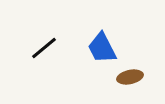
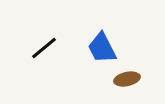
brown ellipse: moved 3 px left, 2 px down
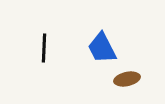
black line: rotated 48 degrees counterclockwise
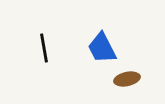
black line: rotated 12 degrees counterclockwise
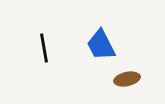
blue trapezoid: moved 1 px left, 3 px up
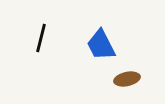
black line: moved 3 px left, 10 px up; rotated 24 degrees clockwise
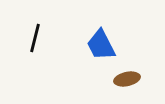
black line: moved 6 px left
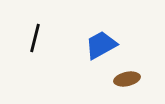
blue trapezoid: rotated 88 degrees clockwise
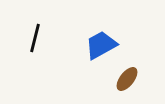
brown ellipse: rotated 40 degrees counterclockwise
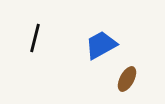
brown ellipse: rotated 10 degrees counterclockwise
